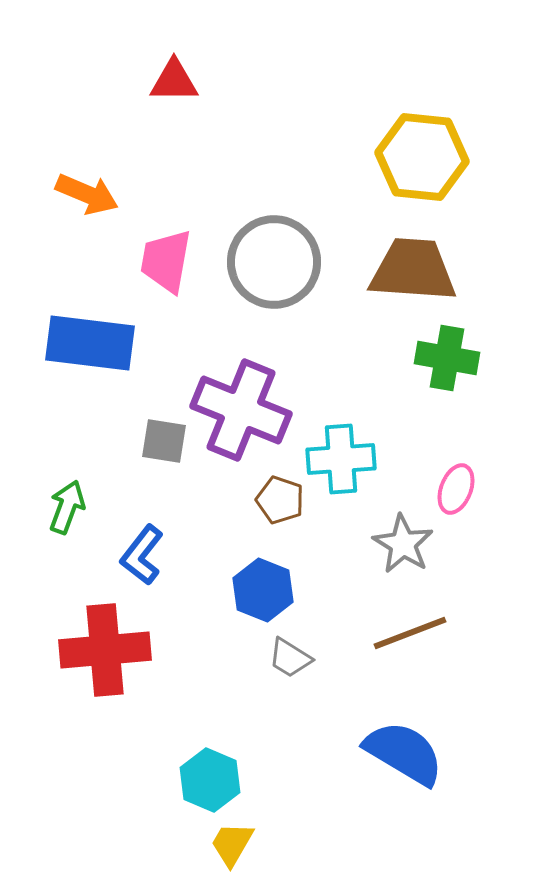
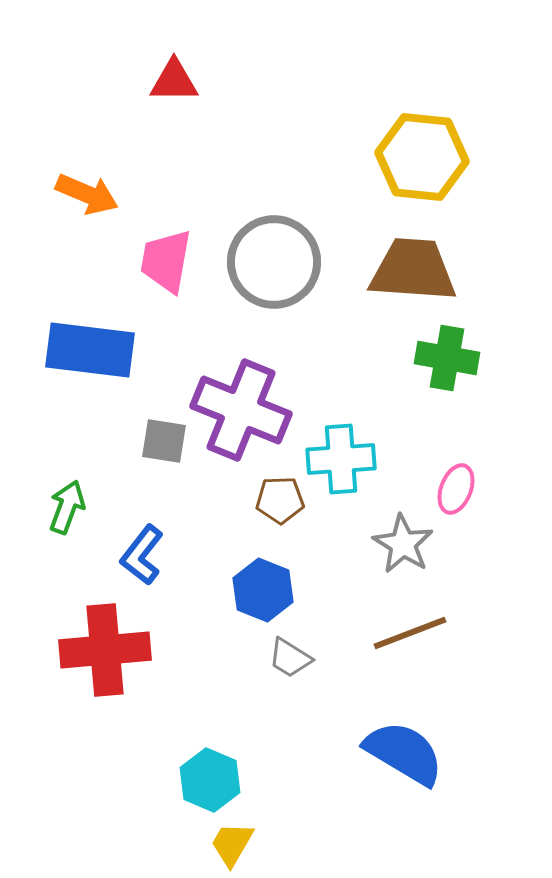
blue rectangle: moved 7 px down
brown pentagon: rotated 21 degrees counterclockwise
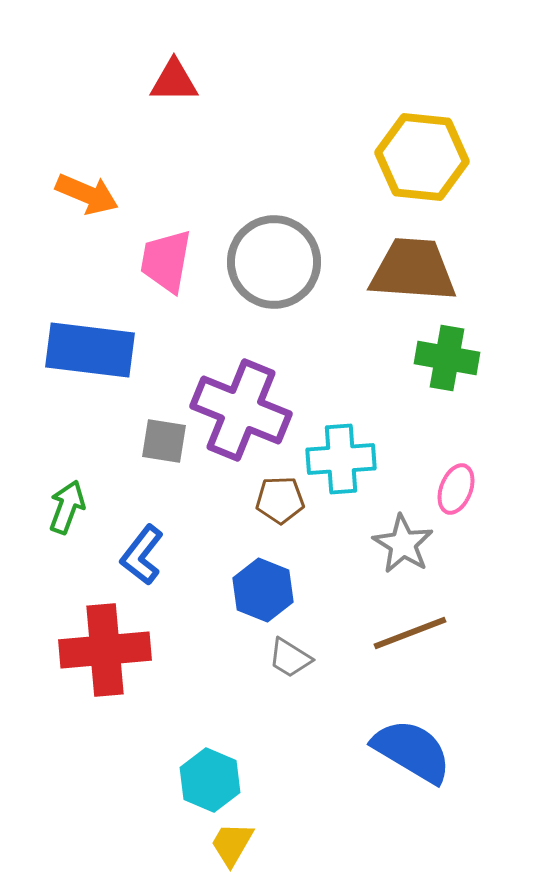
blue semicircle: moved 8 px right, 2 px up
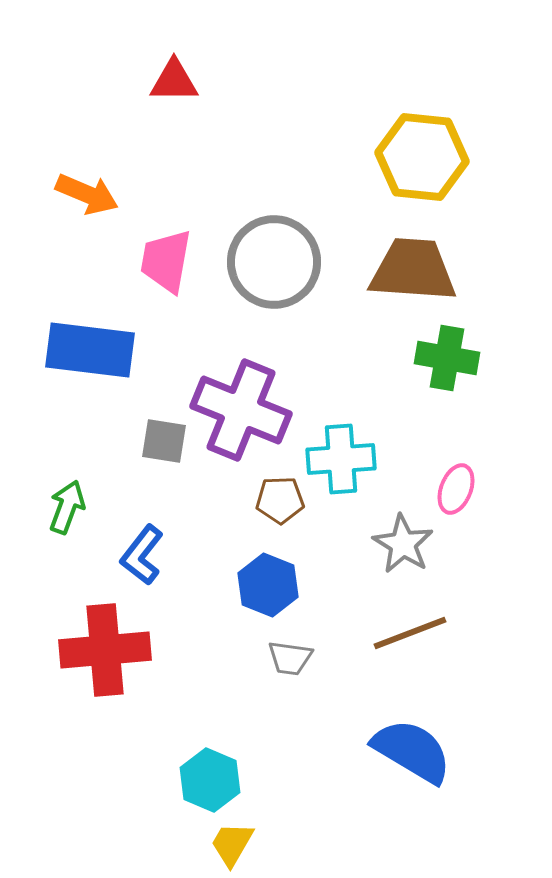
blue hexagon: moved 5 px right, 5 px up
gray trapezoid: rotated 24 degrees counterclockwise
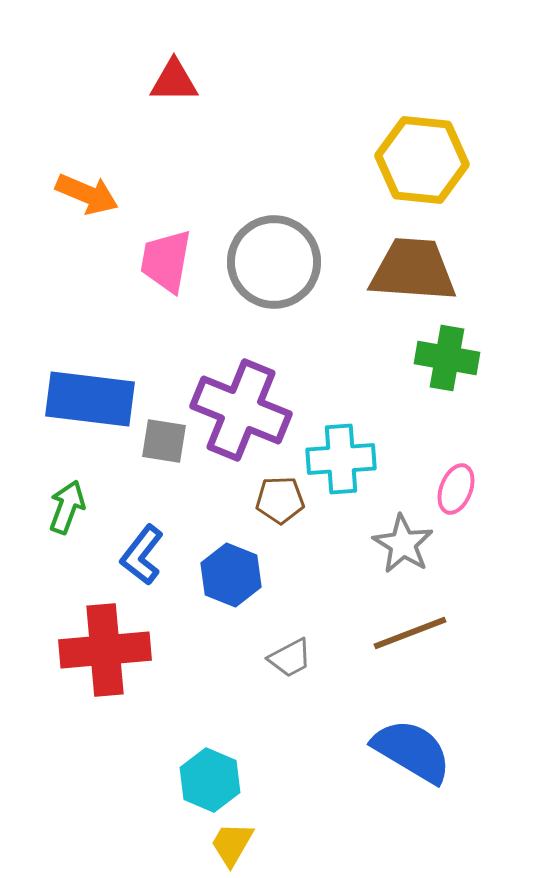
yellow hexagon: moved 3 px down
blue rectangle: moved 49 px down
blue hexagon: moved 37 px left, 10 px up
gray trapezoid: rotated 36 degrees counterclockwise
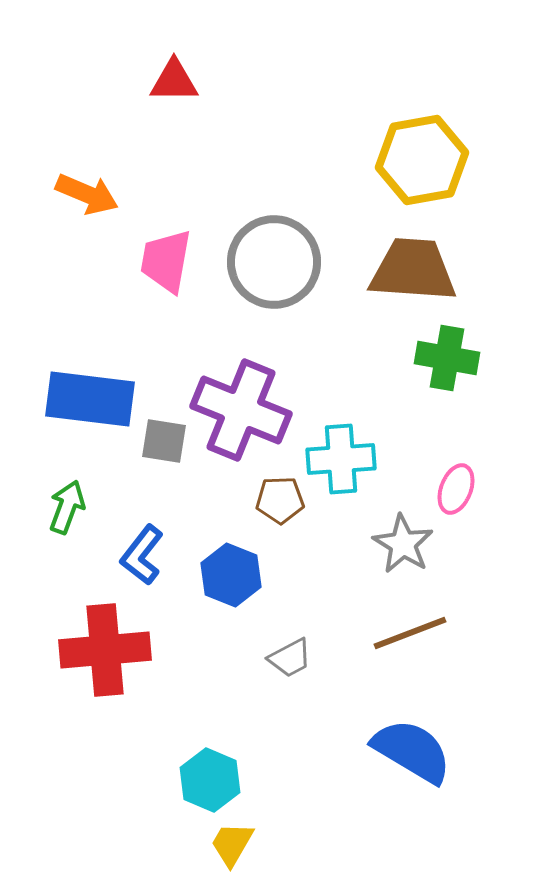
yellow hexagon: rotated 16 degrees counterclockwise
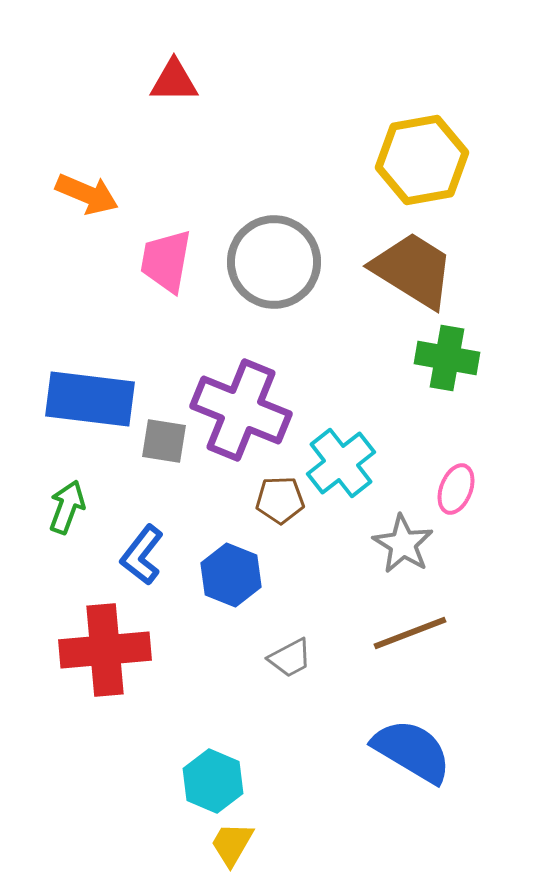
brown trapezoid: rotated 28 degrees clockwise
cyan cross: moved 4 px down; rotated 34 degrees counterclockwise
cyan hexagon: moved 3 px right, 1 px down
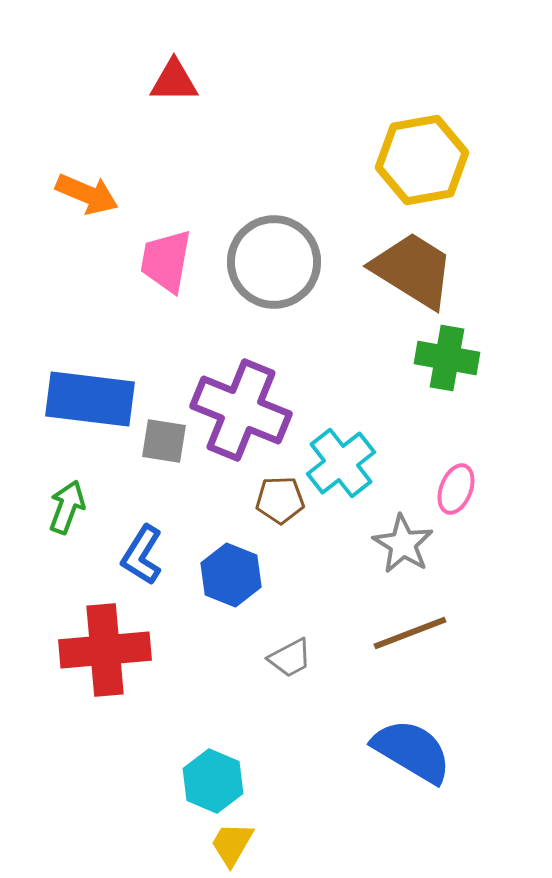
blue L-shape: rotated 6 degrees counterclockwise
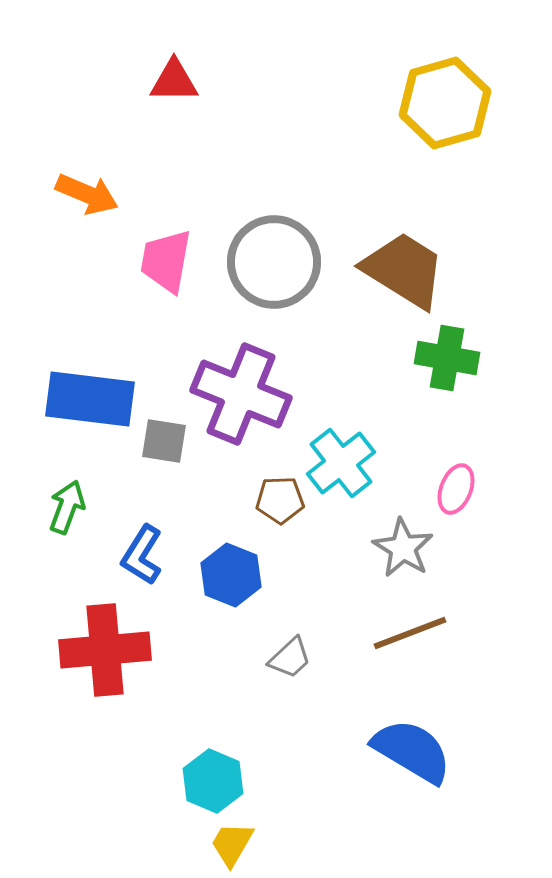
yellow hexagon: moved 23 px right, 57 px up; rotated 6 degrees counterclockwise
brown trapezoid: moved 9 px left
purple cross: moved 16 px up
gray star: moved 4 px down
gray trapezoid: rotated 15 degrees counterclockwise
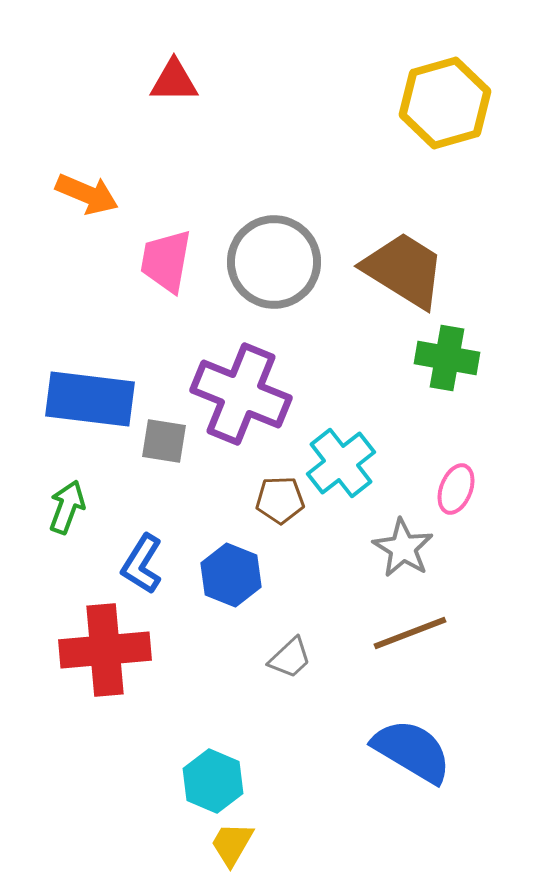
blue L-shape: moved 9 px down
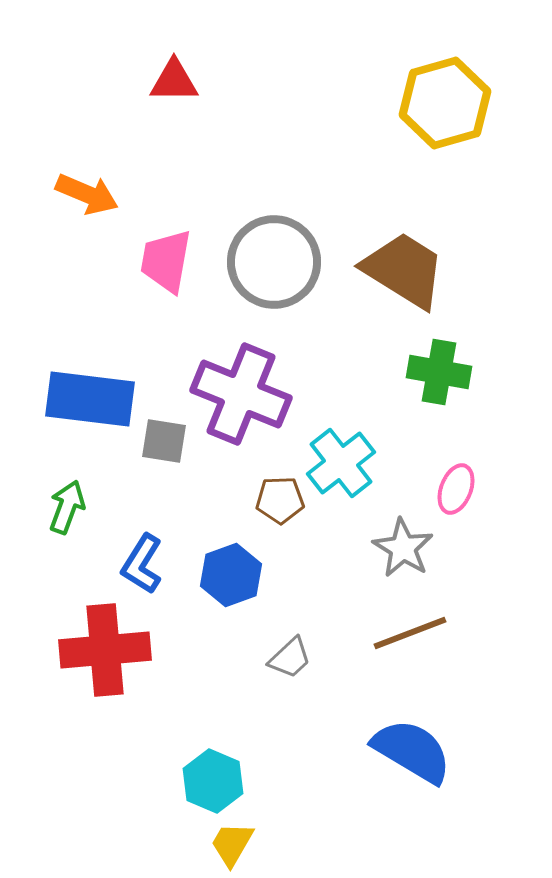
green cross: moved 8 px left, 14 px down
blue hexagon: rotated 18 degrees clockwise
